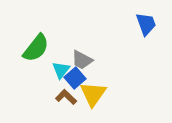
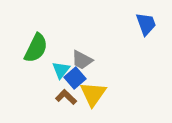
green semicircle: rotated 12 degrees counterclockwise
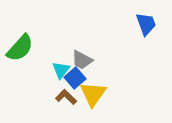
green semicircle: moved 16 px left; rotated 16 degrees clockwise
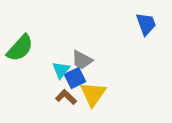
blue square: rotated 15 degrees clockwise
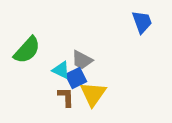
blue trapezoid: moved 4 px left, 2 px up
green semicircle: moved 7 px right, 2 px down
cyan triangle: rotated 42 degrees counterclockwise
blue square: moved 1 px right
brown L-shape: rotated 45 degrees clockwise
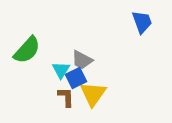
cyan triangle: rotated 36 degrees clockwise
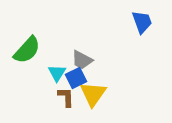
cyan triangle: moved 4 px left, 3 px down
